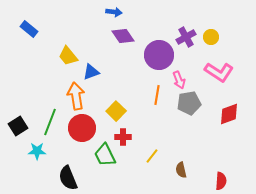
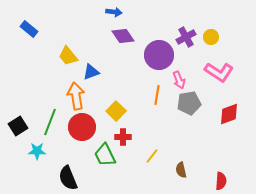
red circle: moved 1 px up
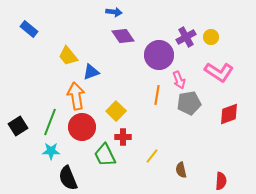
cyan star: moved 14 px right
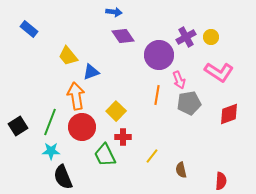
black semicircle: moved 5 px left, 1 px up
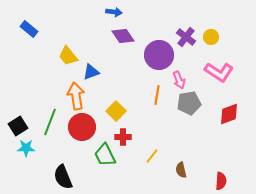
purple cross: rotated 24 degrees counterclockwise
cyan star: moved 25 px left, 3 px up
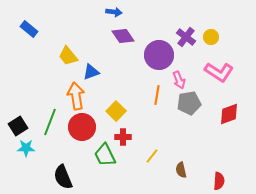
red semicircle: moved 2 px left
